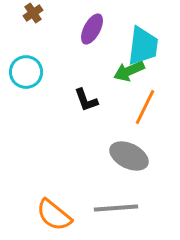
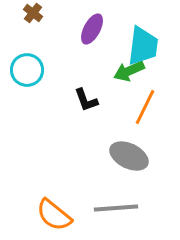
brown cross: rotated 18 degrees counterclockwise
cyan circle: moved 1 px right, 2 px up
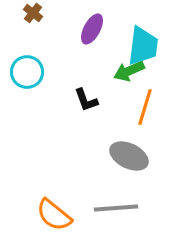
cyan circle: moved 2 px down
orange line: rotated 9 degrees counterclockwise
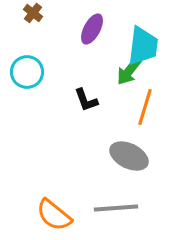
green arrow: rotated 28 degrees counterclockwise
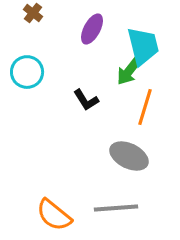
cyan trapezoid: rotated 21 degrees counterclockwise
black L-shape: rotated 12 degrees counterclockwise
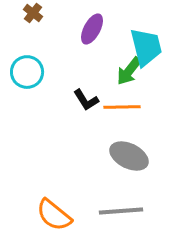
cyan trapezoid: moved 3 px right, 1 px down
orange line: moved 23 px left; rotated 72 degrees clockwise
gray line: moved 5 px right, 3 px down
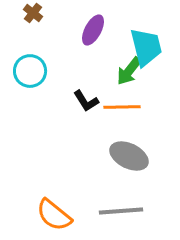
purple ellipse: moved 1 px right, 1 px down
cyan circle: moved 3 px right, 1 px up
black L-shape: moved 1 px down
